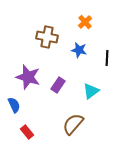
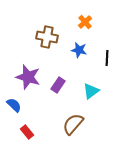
blue semicircle: rotated 21 degrees counterclockwise
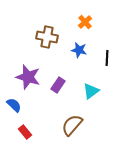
brown semicircle: moved 1 px left, 1 px down
red rectangle: moved 2 px left
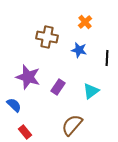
purple rectangle: moved 2 px down
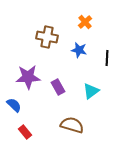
purple star: rotated 20 degrees counterclockwise
purple rectangle: rotated 63 degrees counterclockwise
brown semicircle: rotated 65 degrees clockwise
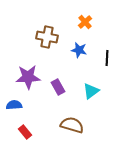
blue semicircle: rotated 49 degrees counterclockwise
